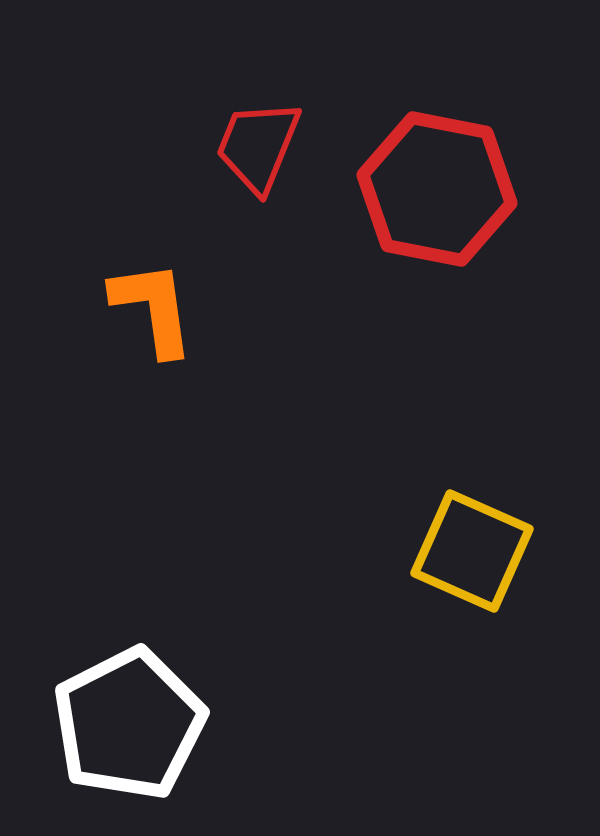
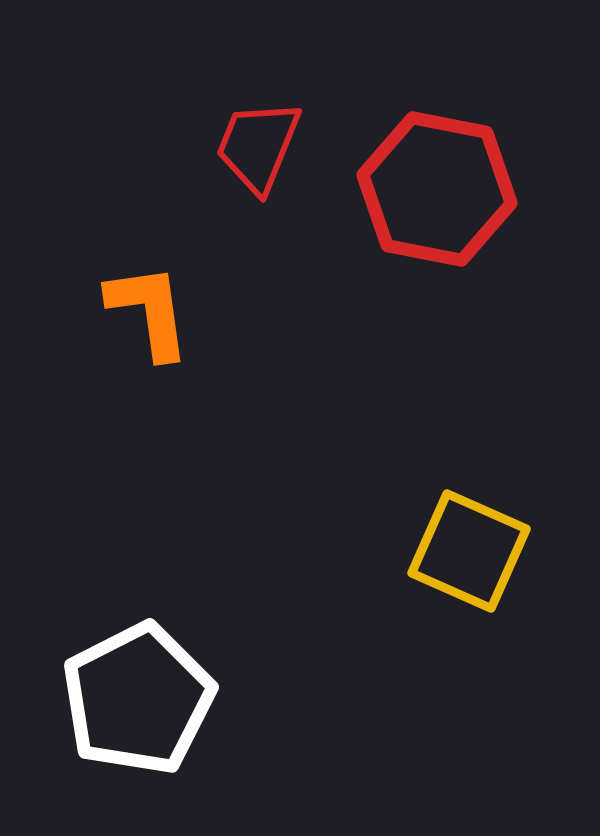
orange L-shape: moved 4 px left, 3 px down
yellow square: moved 3 px left
white pentagon: moved 9 px right, 25 px up
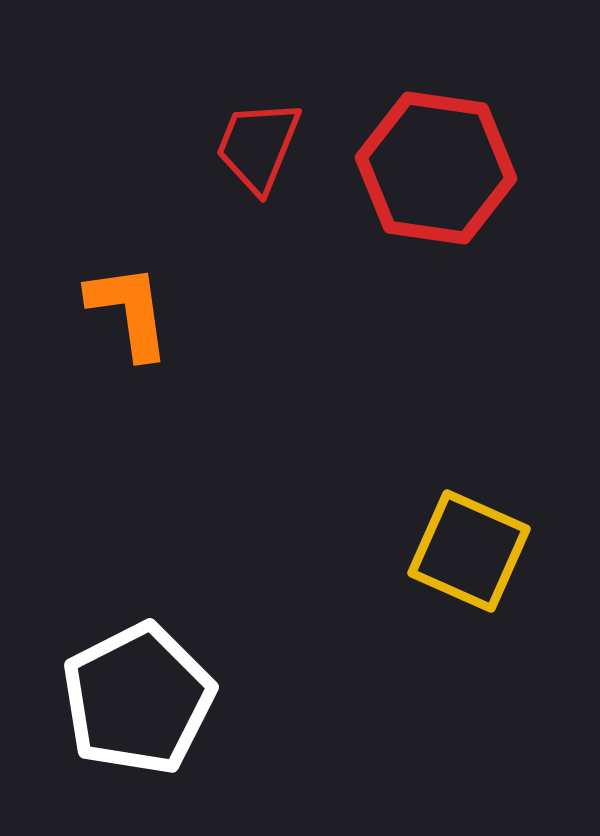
red hexagon: moved 1 px left, 21 px up; rotated 3 degrees counterclockwise
orange L-shape: moved 20 px left
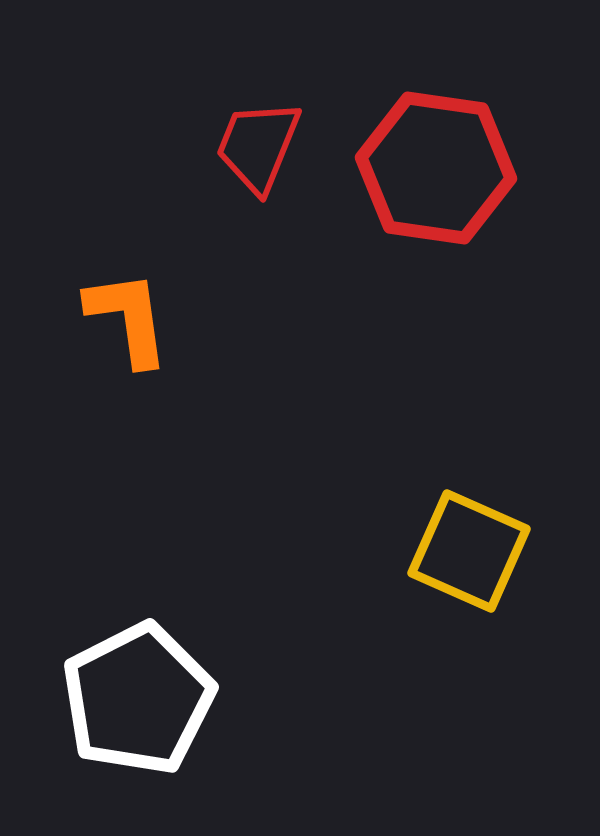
orange L-shape: moved 1 px left, 7 px down
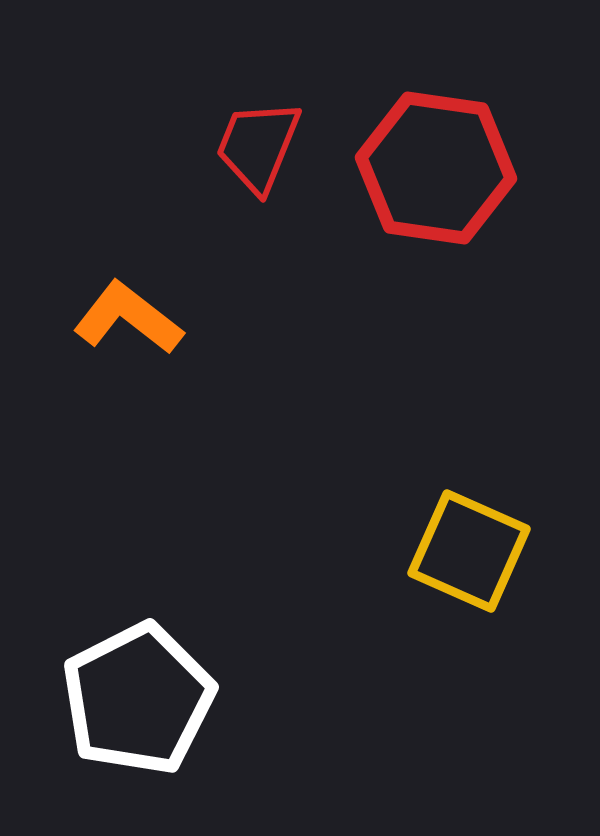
orange L-shape: rotated 44 degrees counterclockwise
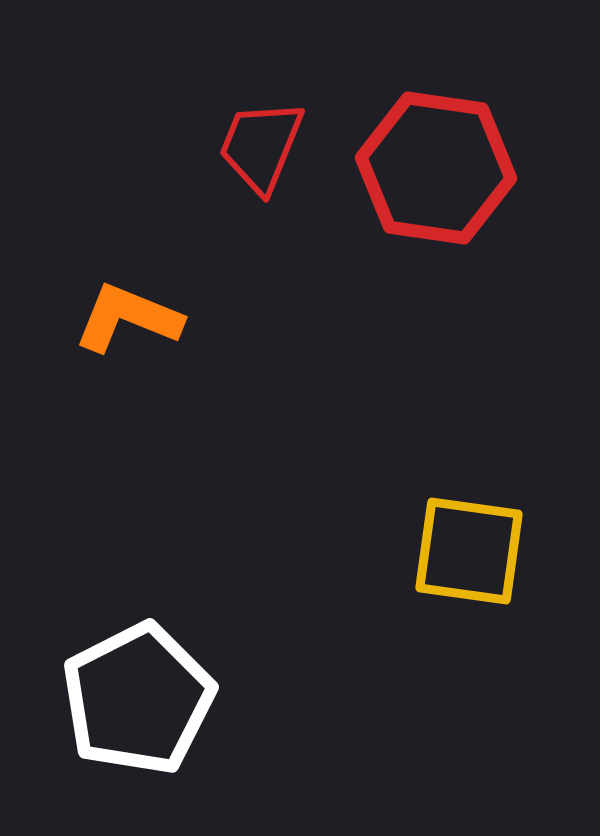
red trapezoid: moved 3 px right
orange L-shape: rotated 16 degrees counterclockwise
yellow square: rotated 16 degrees counterclockwise
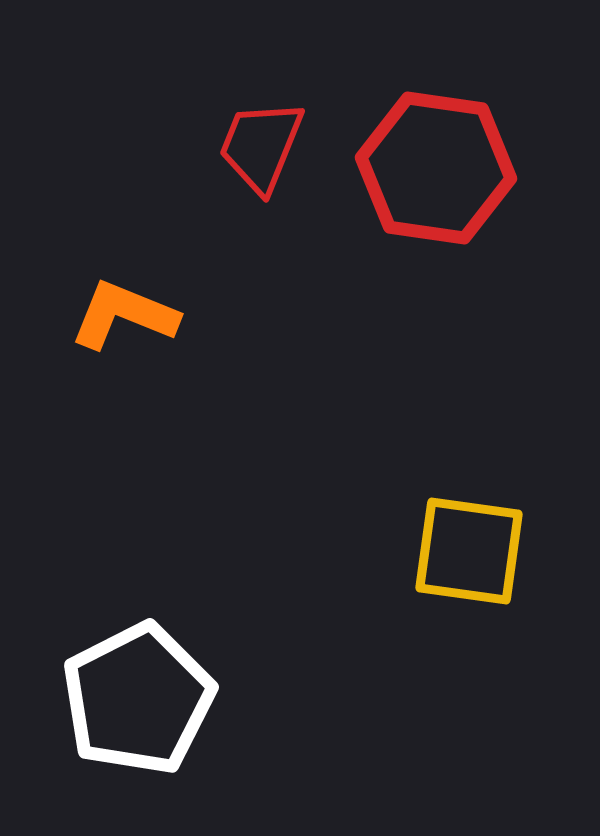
orange L-shape: moved 4 px left, 3 px up
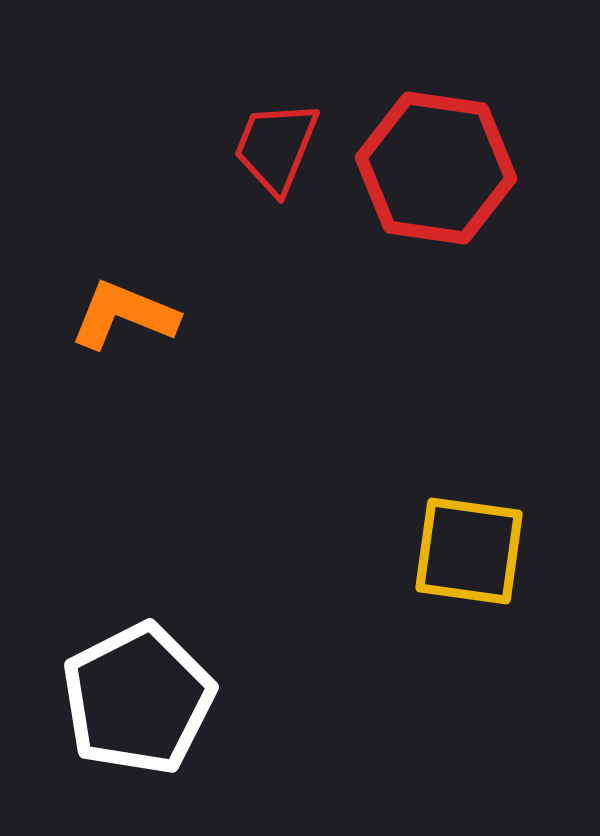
red trapezoid: moved 15 px right, 1 px down
